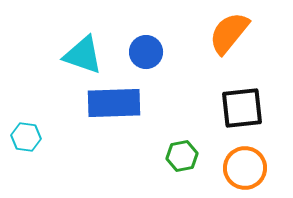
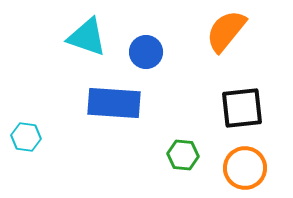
orange semicircle: moved 3 px left, 2 px up
cyan triangle: moved 4 px right, 18 px up
blue rectangle: rotated 6 degrees clockwise
green hexagon: moved 1 px right, 1 px up; rotated 16 degrees clockwise
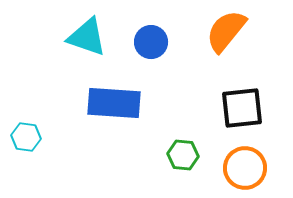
blue circle: moved 5 px right, 10 px up
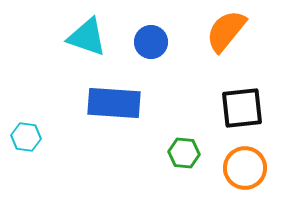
green hexagon: moved 1 px right, 2 px up
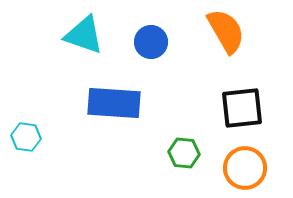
orange semicircle: rotated 111 degrees clockwise
cyan triangle: moved 3 px left, 2 px up
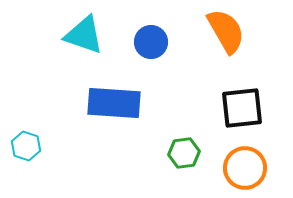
cyan hexagon: moved 9 px down; rotated 12 degrees clockwise
green hexagon: rotated 12 degrees counterclockwise
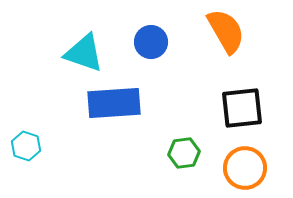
cyan triangle: moved 18 px down
blue rectangle: rotated 8 degrees counterclockwise
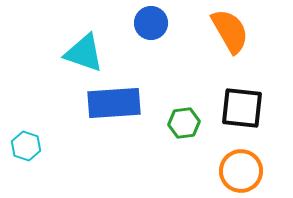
orange semicircle: moved 4 px right
blue circle: moved 19 px up
black square: rotated 12 degrees clockwise
green hexagon: moved 30 px up
orange circle: moved 4 px left, 3 px down
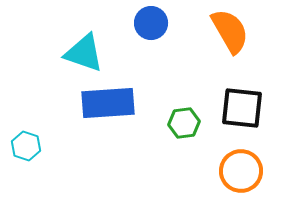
blue rectangle: moved 6 px left
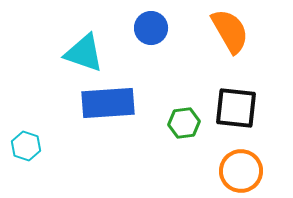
blue circle: moved 5 px down
black square: moved 6 px left
